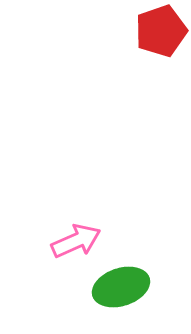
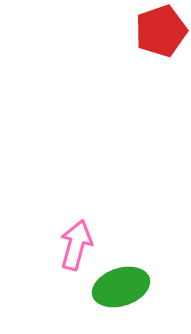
pink arrow: moved 4 px down; rotated 51 degrees counterclockwise
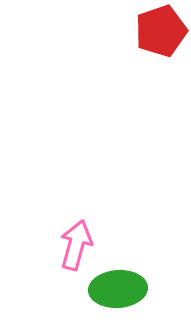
green ellipse: moved 3 px left, 2 px down; rotated 14 degrees clockwise
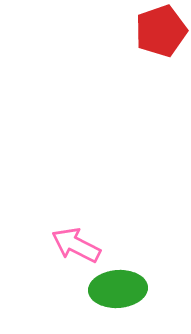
pink arrow: rotated 78 degrees counterclockwise
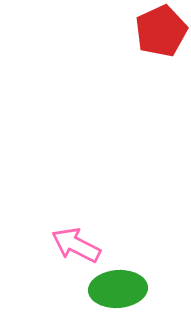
red pentagon: rotated 6 degrees counterclockwise
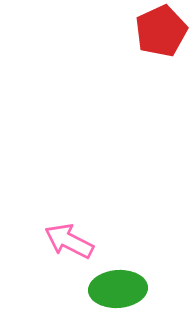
pink arrow: moved 7 px left, 4 px up
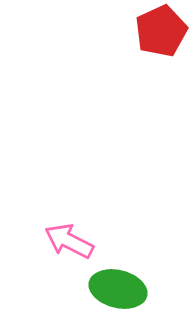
green ellipse: rotated 18 degrees clockwise
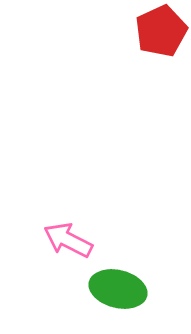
pink arrow: moved 1 px left, 1 px up
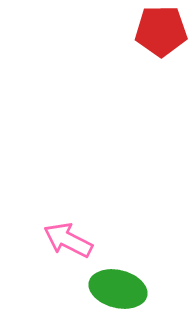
red pentagon: rotated 24 degrees clockwise
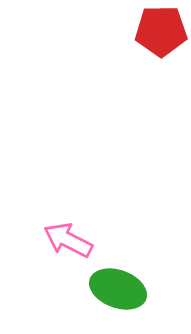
green ellipse: rotated 6 degrees clockwise
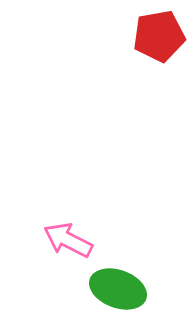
red pentagon: moved 2 px left, 5 px down; rotated 9 degrees counterclockwise
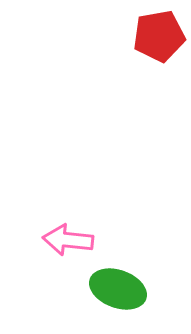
pink arrow: rotated 21 degrees counterclockwise
